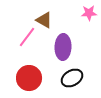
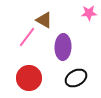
black ellipse: moved 4 px right
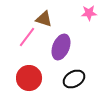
brown triangle: moved 1 px up; rotated 12 degrees counterclockwise
purple ellipse: moved 2 px left; rotated 20 degrees clockwise
black ellipse: moved 2 px left, 1 px down
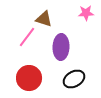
pink star: moved 3 px left
purple ellipse: rotated 20 degrees counterclockwise
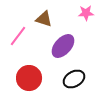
pink line: moved 9 px left, 1 px up
purple ellipse: moved 2 px right, 1 px up; rotated 40 degrees clockwise
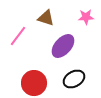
pink star: moved 4 px down
brown triangle: moved 2 px right, 1 px up
red circle: moved 5 px right, 5 px down
